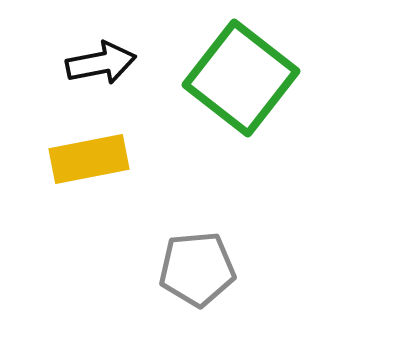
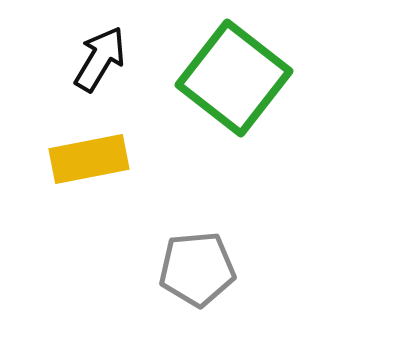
black arrow: moved 1 px left, 4 px up; rotated 48 degrees counterclockwise
green square: moved 7 px left
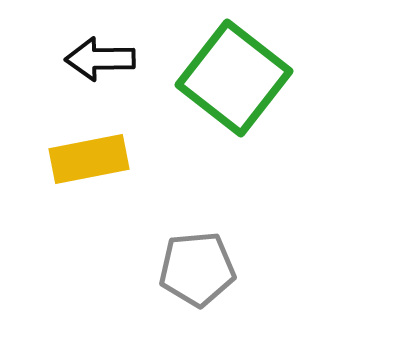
black arrow: rotated 122 degrees counterclockwise
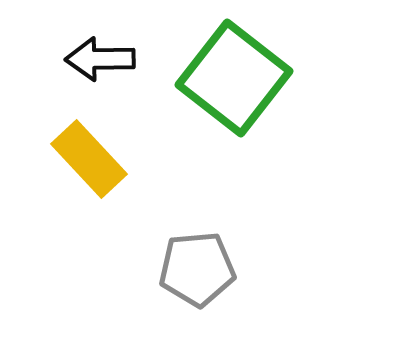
yellow rectangle: rotated 58 degrees clockwise
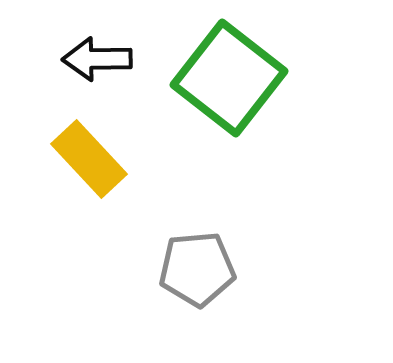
black arrow: moved 3 px left
green square: moved 5 px left
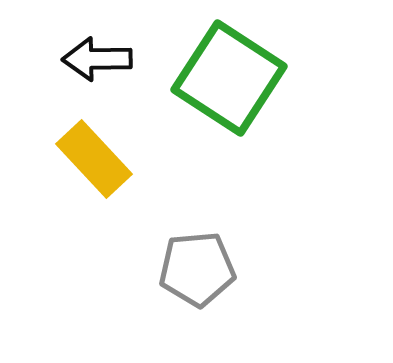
green square: rotated 5 degrees counterclockwise
yellow rectangle: moved 5 px right
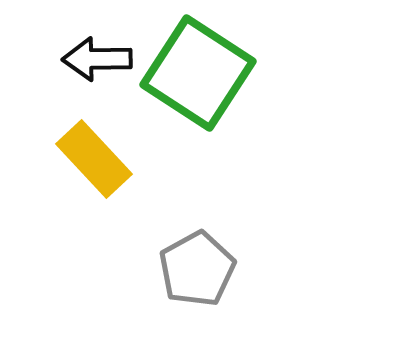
green square: moved 31 px left, 5 px up
gray pentagon: rotated 24 degrees counterclockwise
